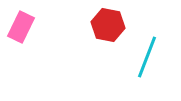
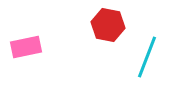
pink rectangle: moved 5 px right, 20 px down; rotated 52 degrees clockwise
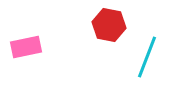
red hexagon: moved 1 px right
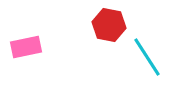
cyan line: rotated 54 degrees counterclockwise
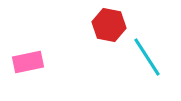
pink rectangle: moved 2 px right, 15 px down
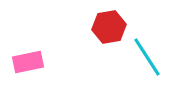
red hexagon: moved 2 px down; rotated 20 degrees counterclockwise
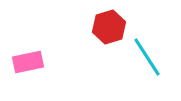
red hexagon: rotated 8 degrees counterclockwise
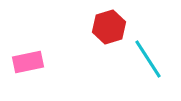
cyan line: moved 1 px right, 2 px down
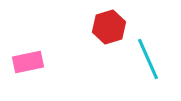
cyan line: rotated 9 degrees clockwise
